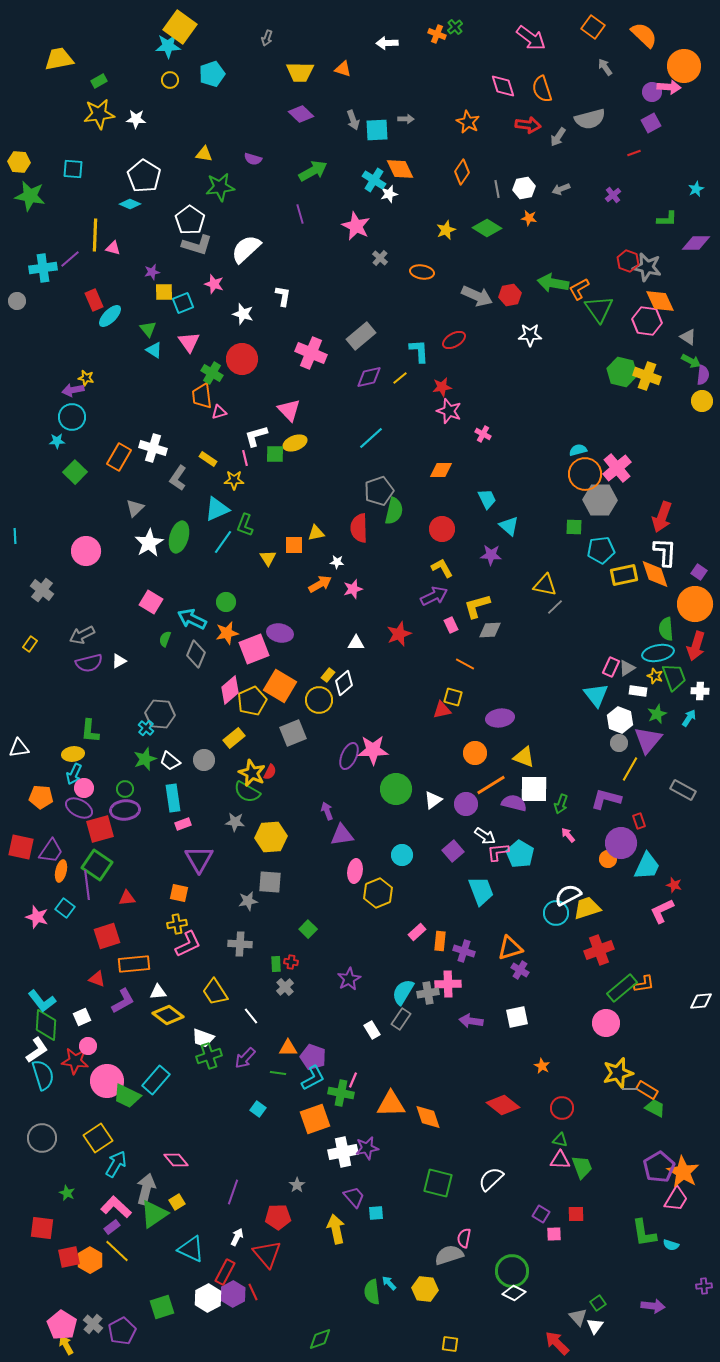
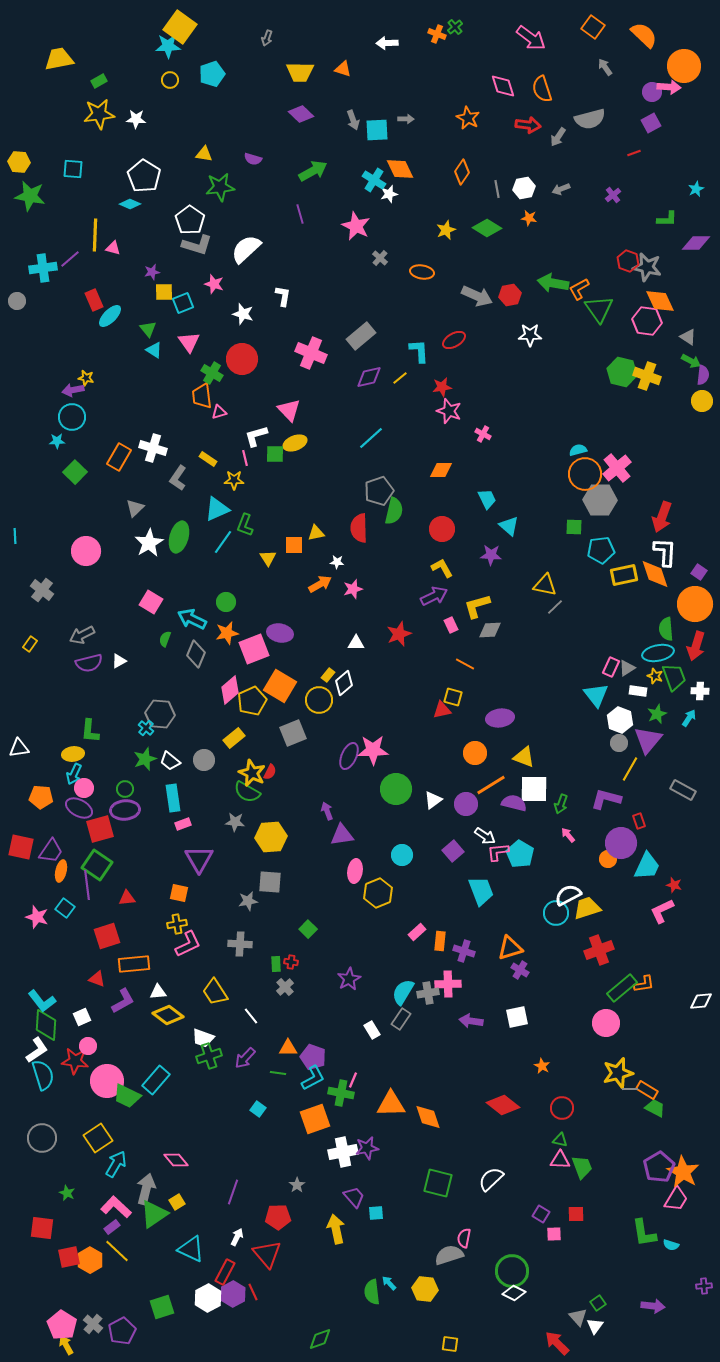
orange star at (468, 122): moved 4 px up
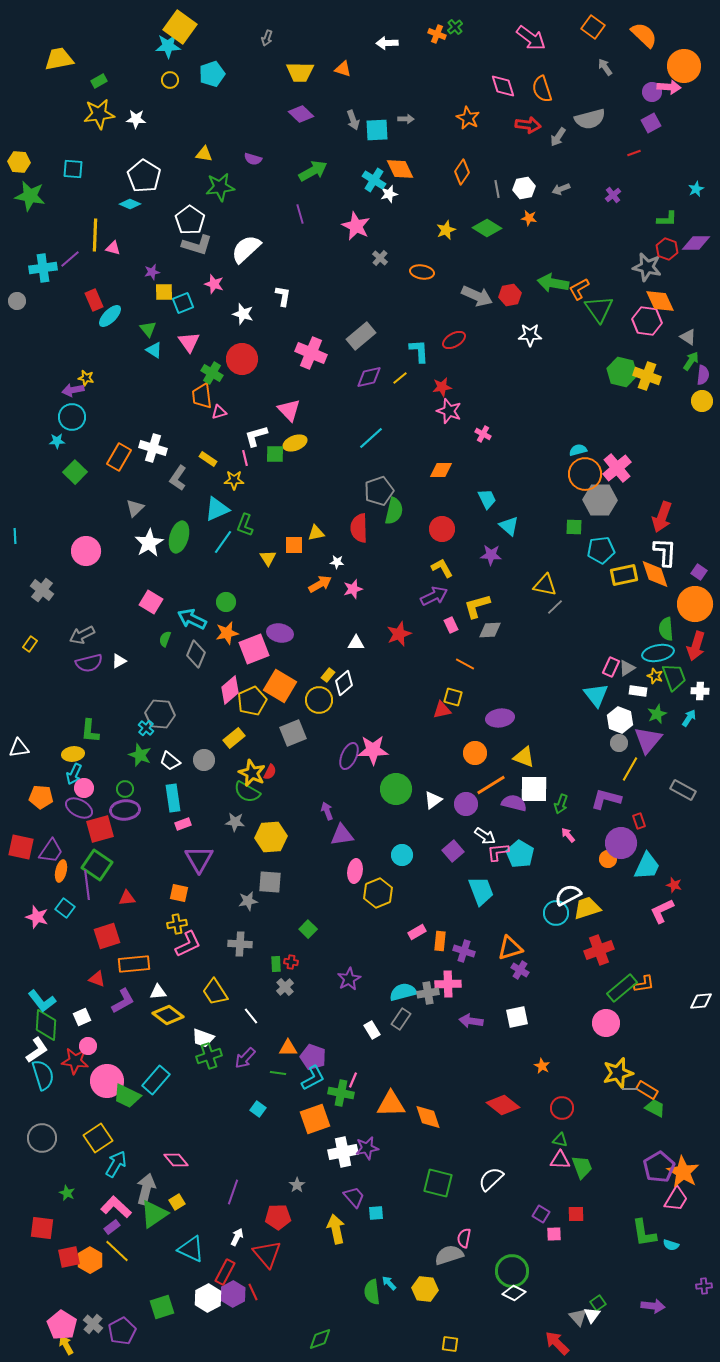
red hexagon at (628, 261): moved 39 px right, 12 px up
green arrow at (691, 361): rotated 84 degrees counterclockwise
green star at (145, 759): moved 5 px left, 4 px up; rotated 30 degrees counterclockwise
pink rectangle at (417, 932): rotated 12 degrees clockwise
cyan semicircle at (403, 992): rotated 44 degrees clockwise
white triangle at (595, 1326): moved 3 px left, 11 px up
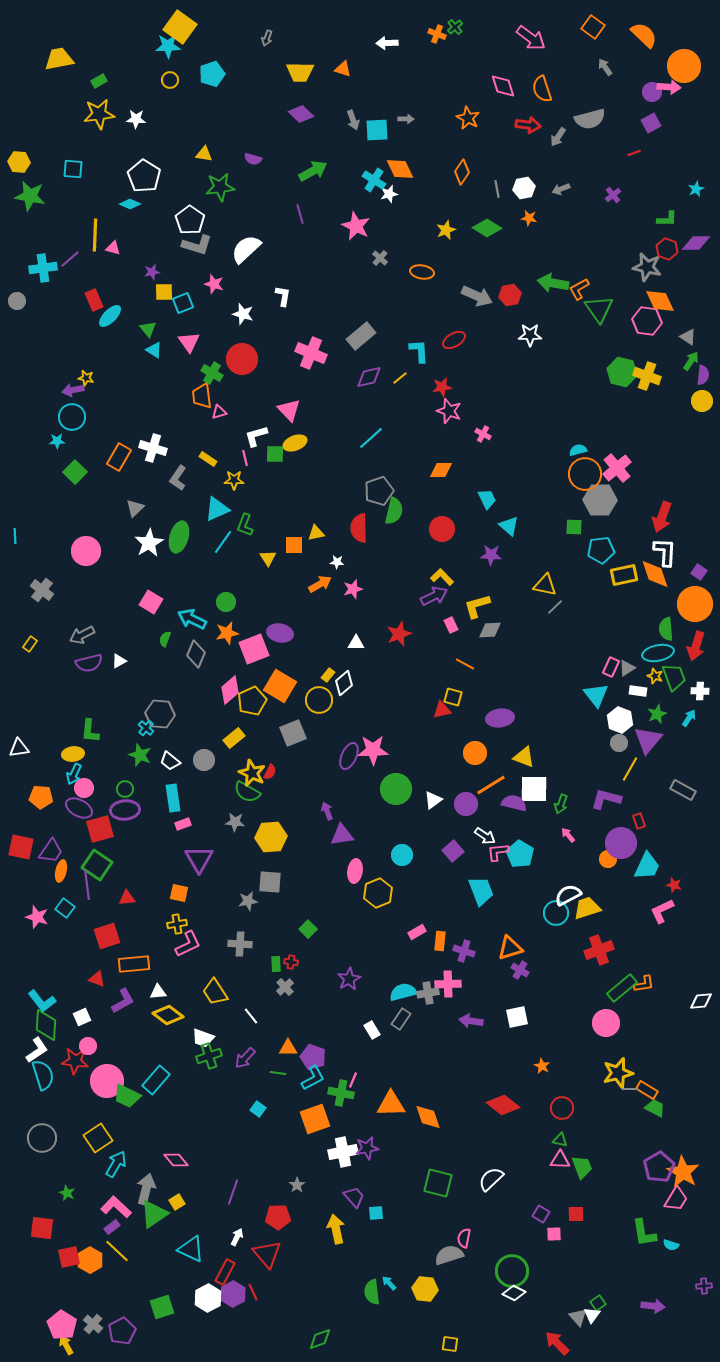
yellow L-shape at (442, 568): moved 9 px down; rotated 15 degrees counterclockwise
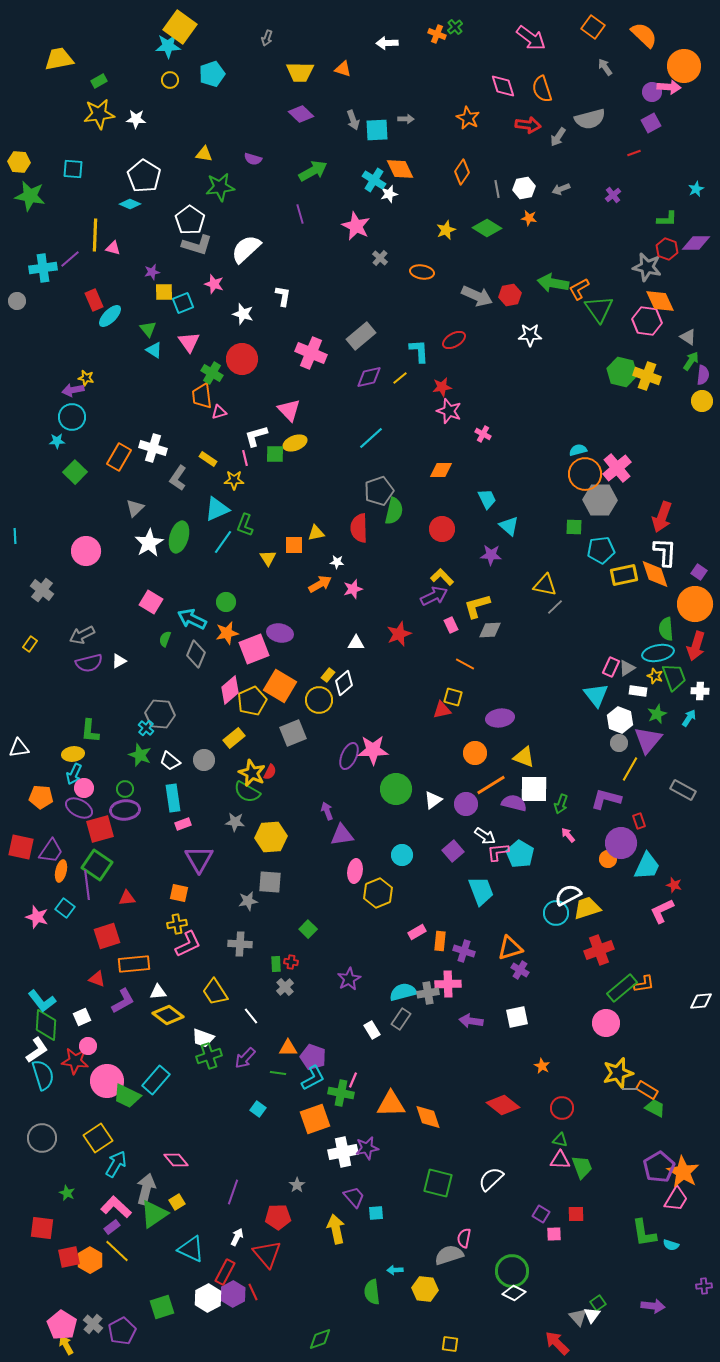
cyan arrow at (389, 1283): moved 6 px right, 13 px up; rotated 49 degrees counterclockwise
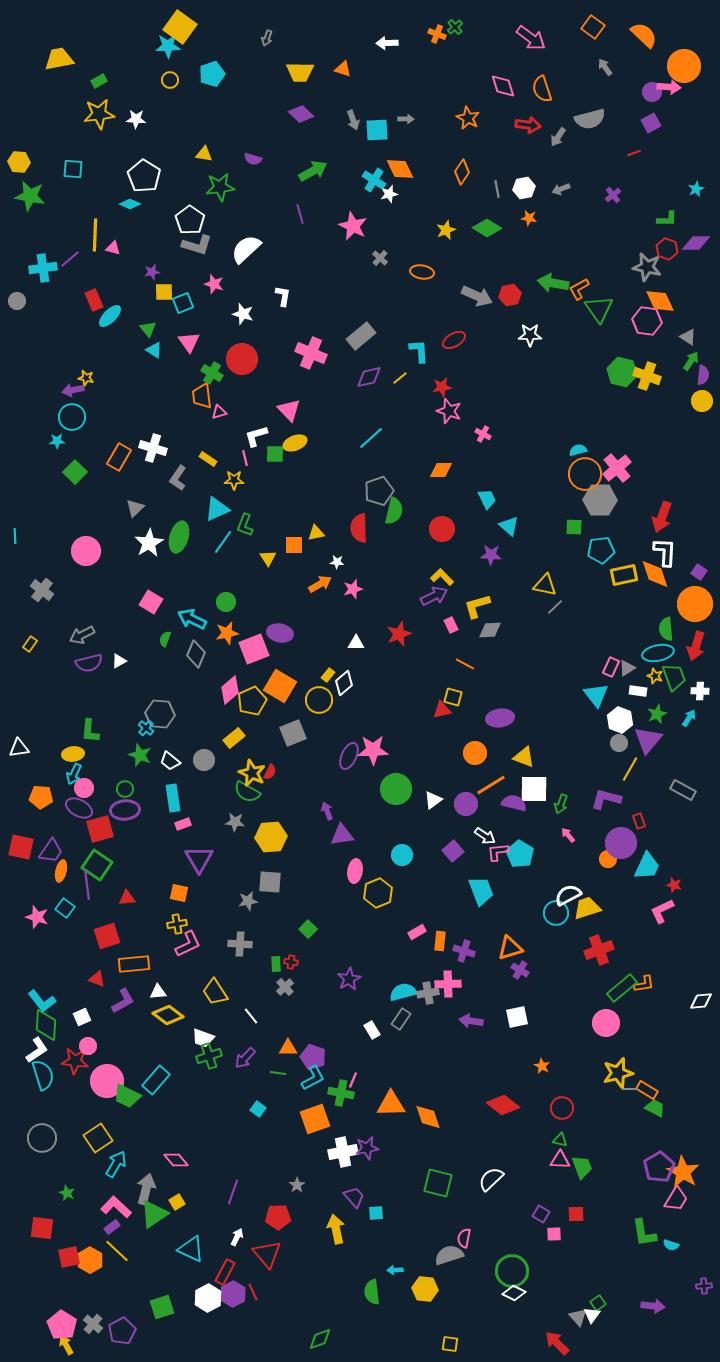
pink star at (356, 226): moved 3 px left
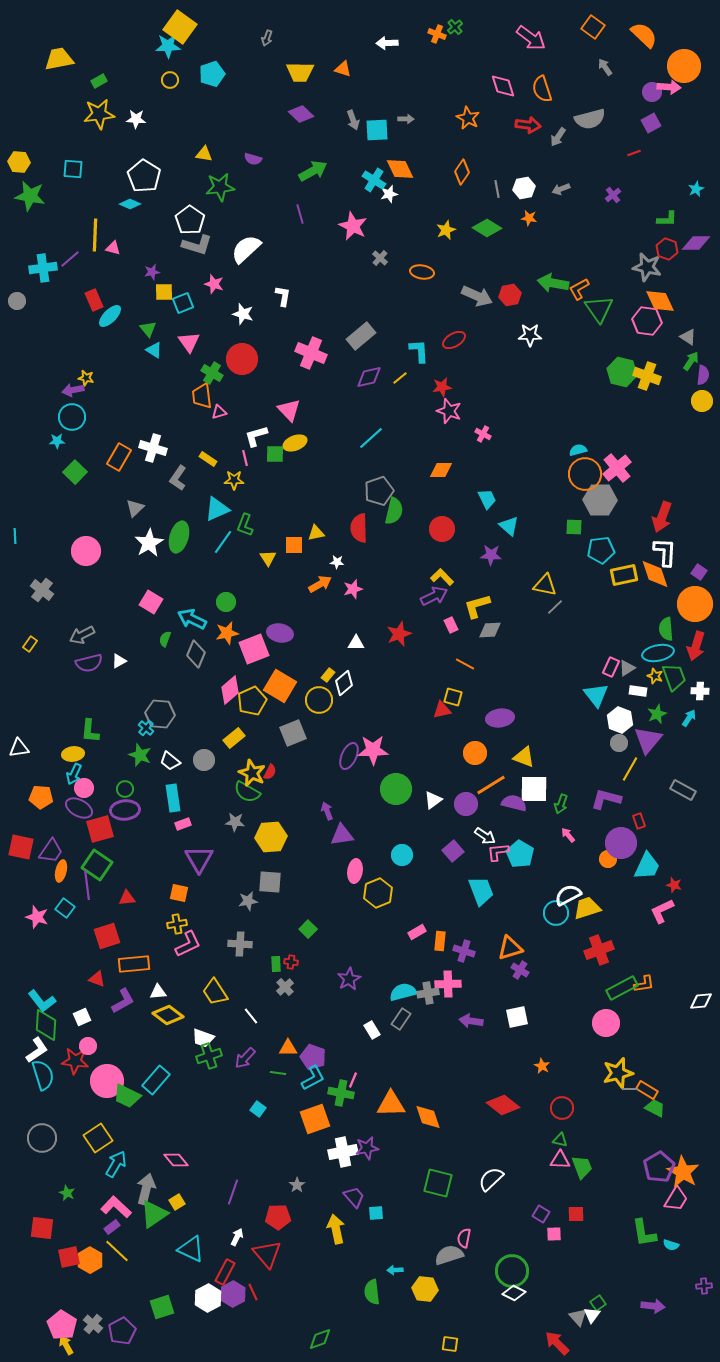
green rectangle at (622, 988): rotated 12 degrees clockwise
